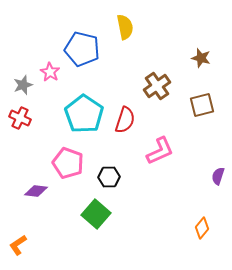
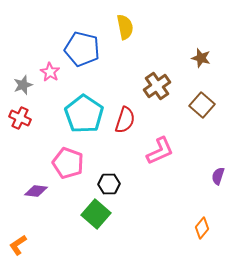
brown square: rotated 35 degrees counterclockwise
black hexagon: moved 7 px down
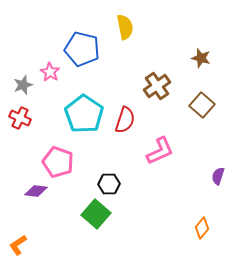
pink pentagon: moved 10 px left, 1 px up
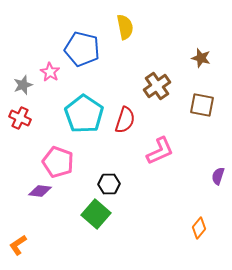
brown square: rotated 30 degrees counterclockwise
purple diamond: moved 4 px right
orange diamond: moved 3 px left
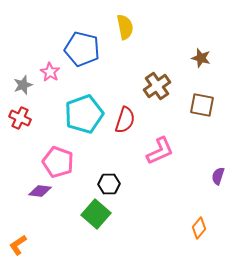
cyan pentagon: rotated 18 degrees clockwise
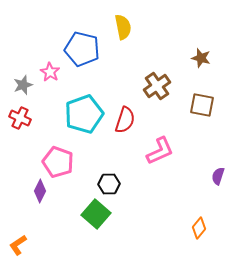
yellow semicircle: moved 2 px left
purple diamond: rotated 70 degrees counterclockwise
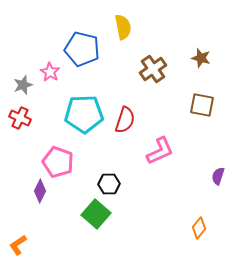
brown cross: moved 4 px left, 17 px up
cyan pentagon: rotated 18 degrees clockwise
